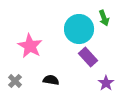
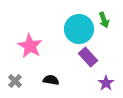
green arrow: moved 2 px down
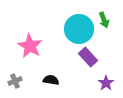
gray cross: rotated 24 degrees clockwise
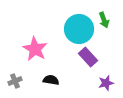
pink star: moved 5 px right, 3 px down
purple star: rotated 21 degrees clockwise
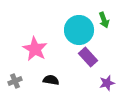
cyan circle: moved 1 px down
purple star: moved 1 px right
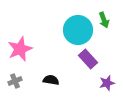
cyan circle: moved 1 px left
pink star: moved 15 px left; rotated 20 degrees clockwise
purple rectangle: moved 2 px down
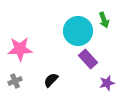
cyan circle: moved 1 px down
pink star: rotated 20 degrees clockwise
black semicircle: rotated 56 degrees counterclockwise
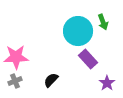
green arrow: moved 1 px left, 2 px down
pink star: moved 4 px left, 8 px down
purple star: rotated 21 degrees counterclockwise
